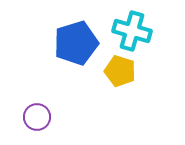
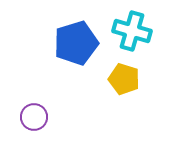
yellow pentagon: moved 4 px right, 8 px down
purple circle: moved 3 px left
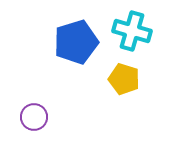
blue pentagon: moved 1 px up
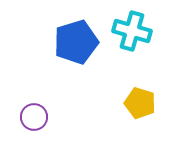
yellow pentagon: moved 16 px right, 24 px down
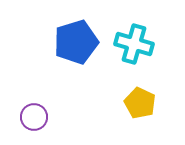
cyan cross: moved 2 px right, 13 px down
yellow pentagon: rotated 8 degrees clockwise
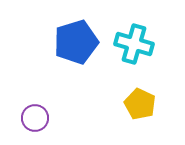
yellow pentagon: moved 1 px down
purple circle: moved 1 px right, 1 px down
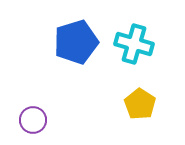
yellow pentagon: rotated 8 degrees clockwise
purple circle: moved 2 px left, 2 px down
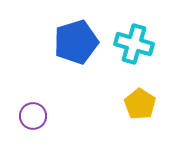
purple circle: moved 4 px up
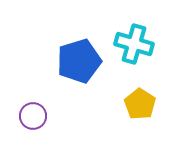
blue pentagon: moved 3 px right, 19 px down
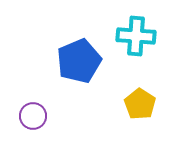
cyan cross: moved 2 px right, 8 px up; rotated 12 degrees counterclockwise
blue pentagon: rotated 6 degrees counterclockwise
